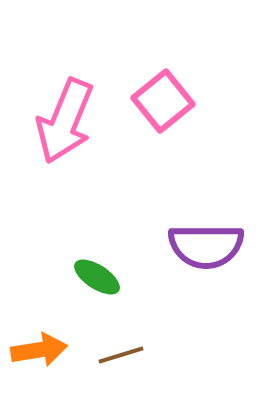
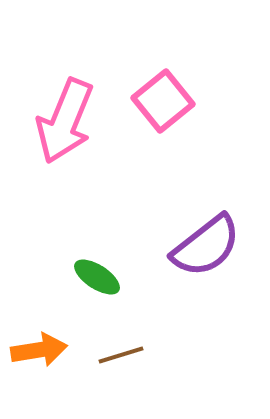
purple semicircle: rotated 38 degrees counterclockwise
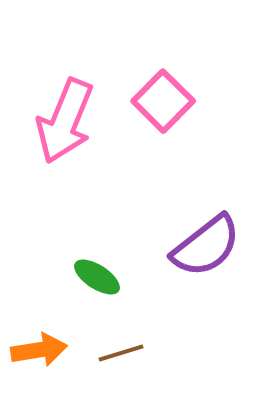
pink square: rotated 6 degrees counterclockwise
brown line: moved 2 px up
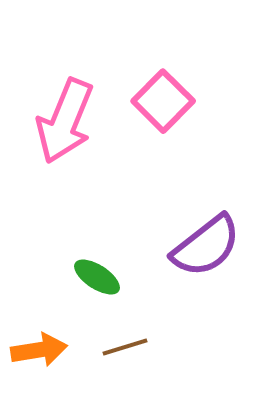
brown line: moved 4 px right, 6 px up
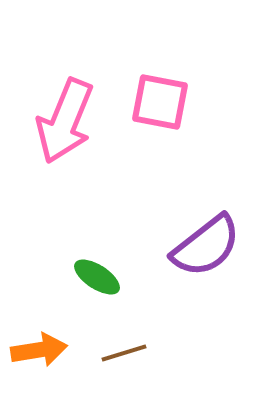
pink square: moved 3 px left, 1 px down; rotated 34 degrees counterclockwise
brown line: moved 1 px left, 6 px down
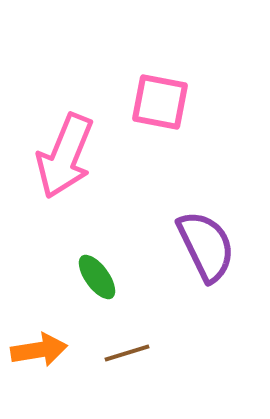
pink arrow: moved 35 px down
purple semicircle: rotated 78 degrees counterclockwise
green ellipse: rotated 21 degrees clockwise
brown line: moved 3 px right
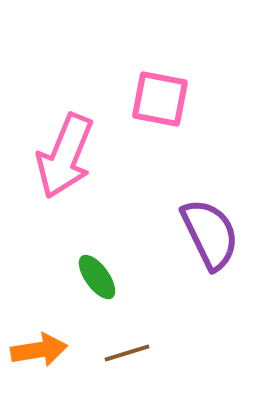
pink square: moved 3 px up
purple semicircle: moved 4 px right, 12 px up
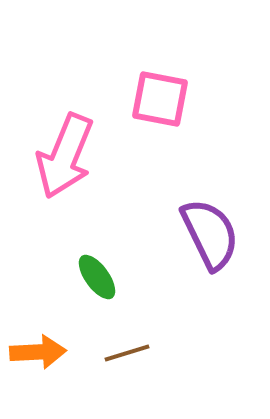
orange arrow: moved 1 px left, 2 px down; rotated 6 degrees clockwise
